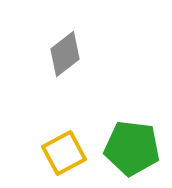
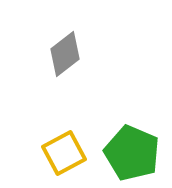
green pentagon: moved 5 px down; rotated 16 degrees clockwise
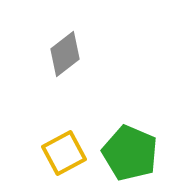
green pentagon: moved 2 px left
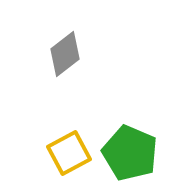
yellow square: moved 5 px right
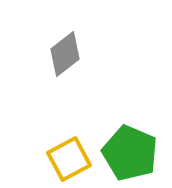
yellow square: moved 6 px down
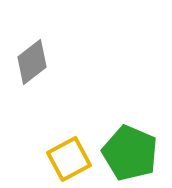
gray diamond: moved 33 px left, 8 px down
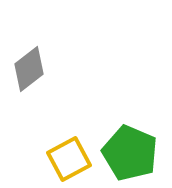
gray diamond: moved 3 px left, 7 px down
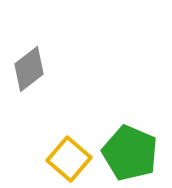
yellow square: rotated 21 degrees counterclockwise
